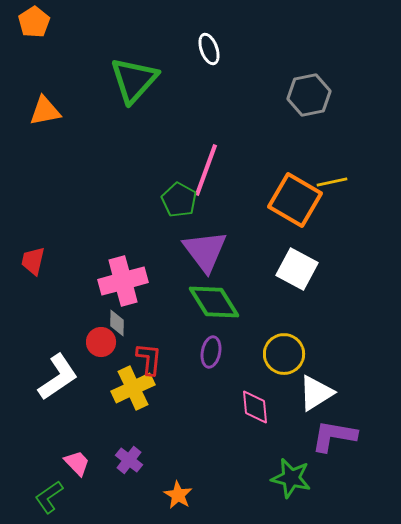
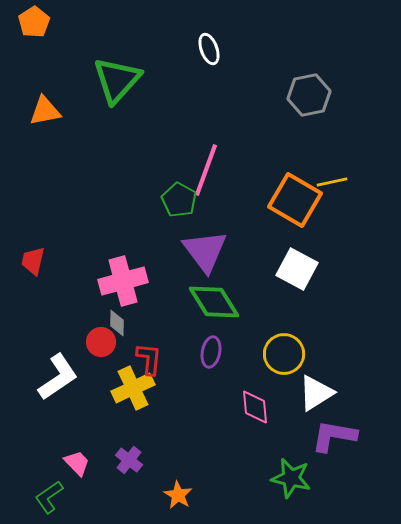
green triangle: moved 17 px left
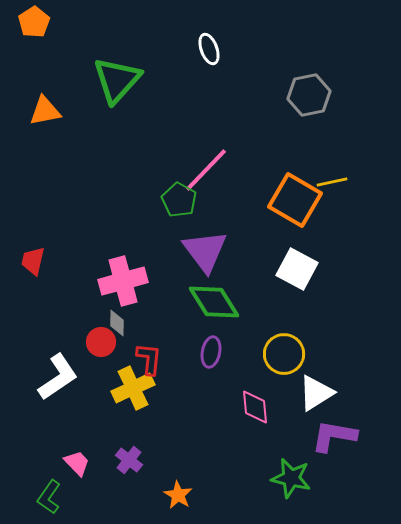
pink line: rotated 24 degrees clockwise
green L-shape: rotated 20 degrees counterclockwise
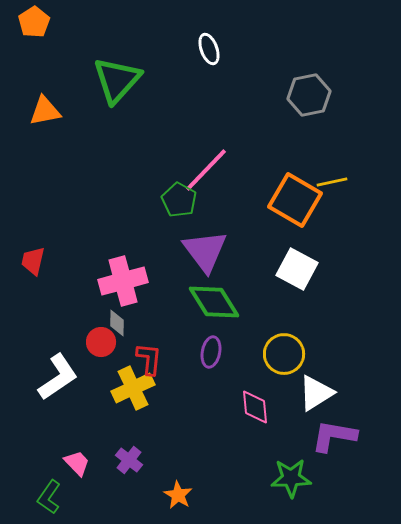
green star: rotated 15 degrees counterclockwise
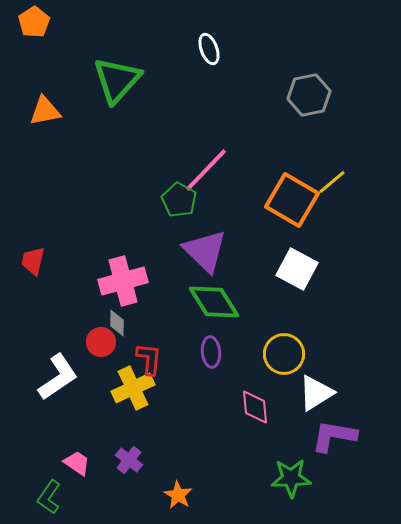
yellow line: rotated 28 degrees counterclockwise
orange square: moved 3 px left
purple triangle: rotated 9 degrees counterclockwise
purple ellipse: rotated 16 degrees counterclockwise
pink trapezoid: rotated 12 degrees counterclockwise
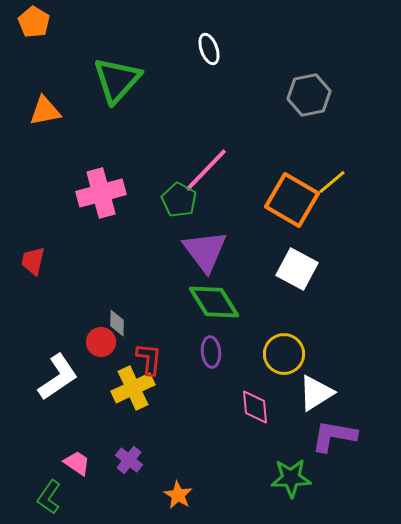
orange pentagon: rotated 8 degrees counterclockwise
purple triangle: rotated 9 degrees clockwise
pink cross: moved 22 px left, 88 px up
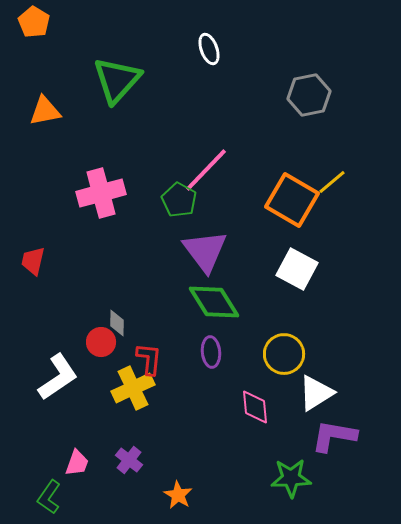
pink trapezoid: rotated 76 degrees clockwise
